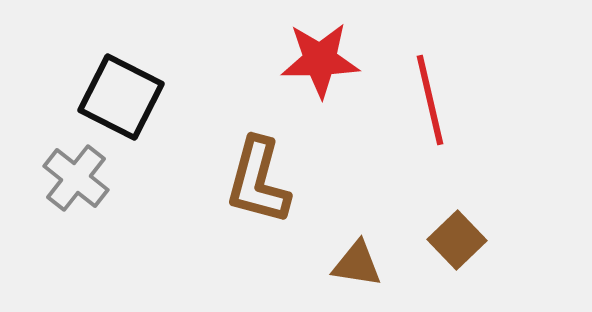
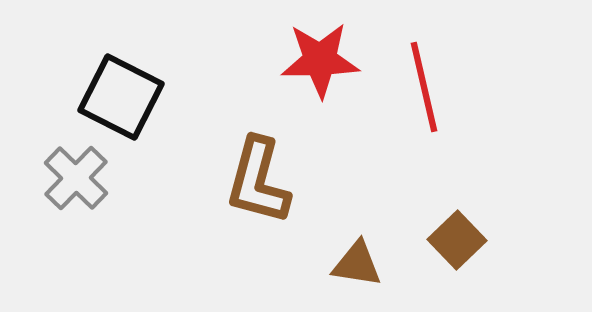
red line: moved 6 px left, 13 px up
gray cross: rotated 6 degrees clockwise
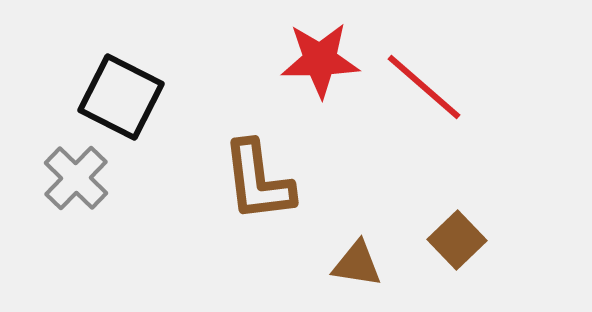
red line: rotated 36 degrees counterclockwise
brown L-shape: rotated 22 degrees counterclockwise
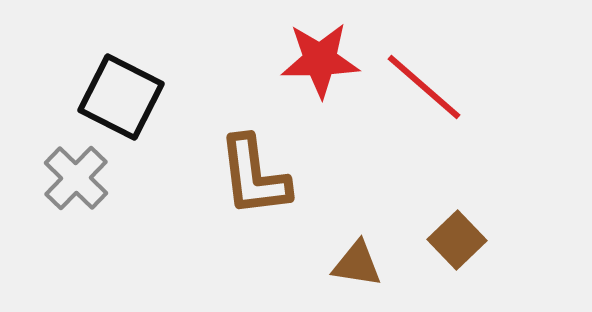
brown L-shape: moved 4 px left, 5 px up
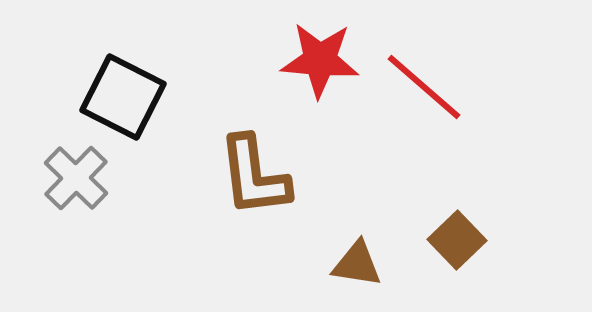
red star: rotated 6 degrees clockwise
black square: moved 2 px right
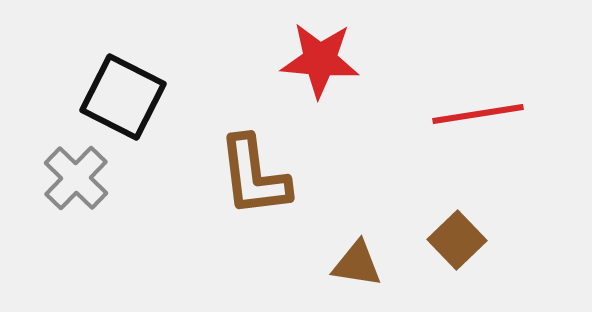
red line: moved 54 px right, 27 px down; rotated 50 degrees counterclockwise
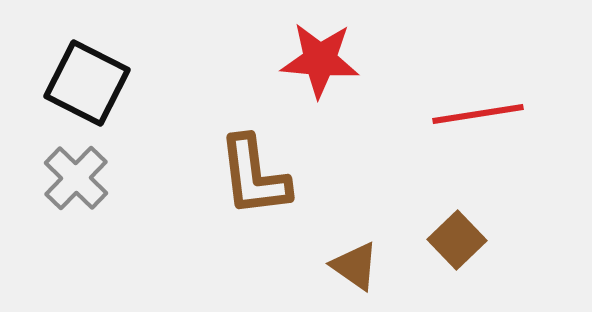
black square: moved 36 px left, 14 px up
brown triangle: moved 2 px left, 2 px down; rotated 26 degrees clockwise
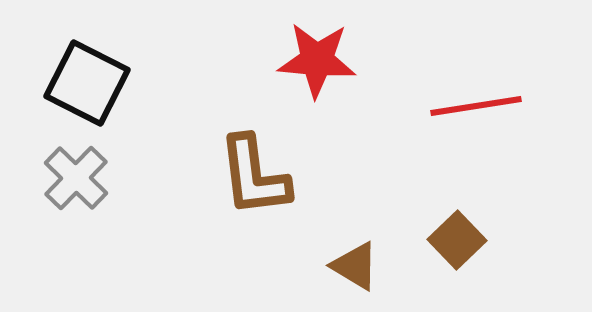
red star: moved 3 px left
red line: moved 2 px left, 8 px up
brown triangle: rotated 4 degrees counterclockwise
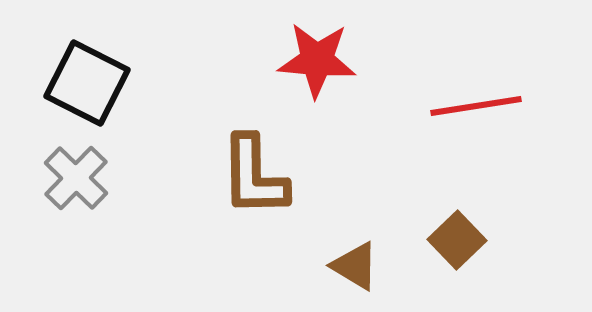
brown L-shape: rotated 6 degrees clockwise
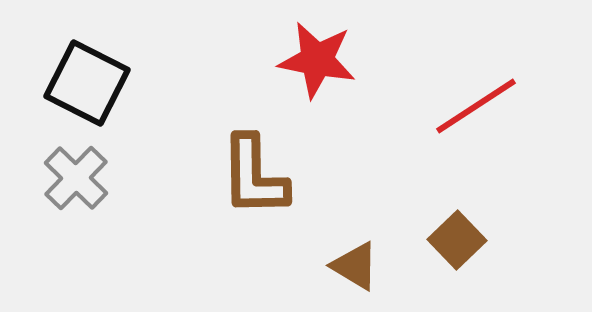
red star: rotated 6 degrees clockwise
red line: rotated 24 degrees counterclockwise
